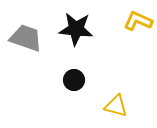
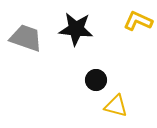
black circle: moved 22 px right
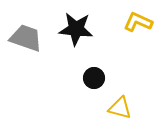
yellow L-shape: moved 1 px down
black circle: moved 2 px left, 2 px up
yellow triangle: moved 4 px right, 2 px down
